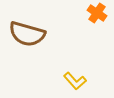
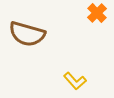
orange cross: rotated 12 degrees clockwise
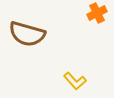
orange cross: rotated 18 degrees clockwise
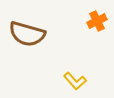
orange cross: moved 8 px down
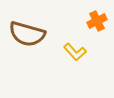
yellow L-shape: moved 29 px up
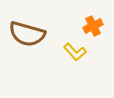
orange cross: moved 4 px left, 5 px down
